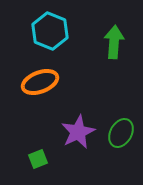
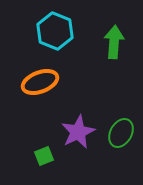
cyan hexagon: moved 5 px right
green square: moved 6 px right, 3 px up
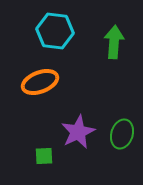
cyan hexagon: rotated 15 degrees counterclockwise
green ellipse: moved 1 px right, 1 px down; rotated 12 degrees counterclockwise
green square: rotated 18 degrees clockwise
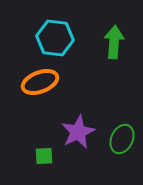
cyan hexagon: moved 7 px down
green ellipse: moved 5 px down; rotated 8 degrees clockwise
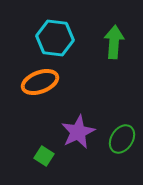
green ellipse: rotated 8 degrees clockwise
green square: rotated 36 degrees clockwise
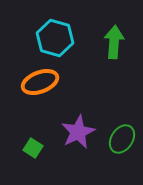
cyan hexagon: rotated 9 degrees clockwise
green square: moved 11 px left, 8 px up
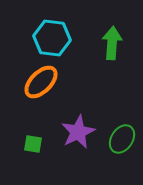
cyan hexagon: moved 3 px left; rotated 9 degrees counterclockwise
green arrow: moved 2 px left, 1 px down
orange ellipse: moved 1 px right; rotated 24 degrees counterclockwise
green square: moved 4 px up; rotated 24 degrees counterclockwise
